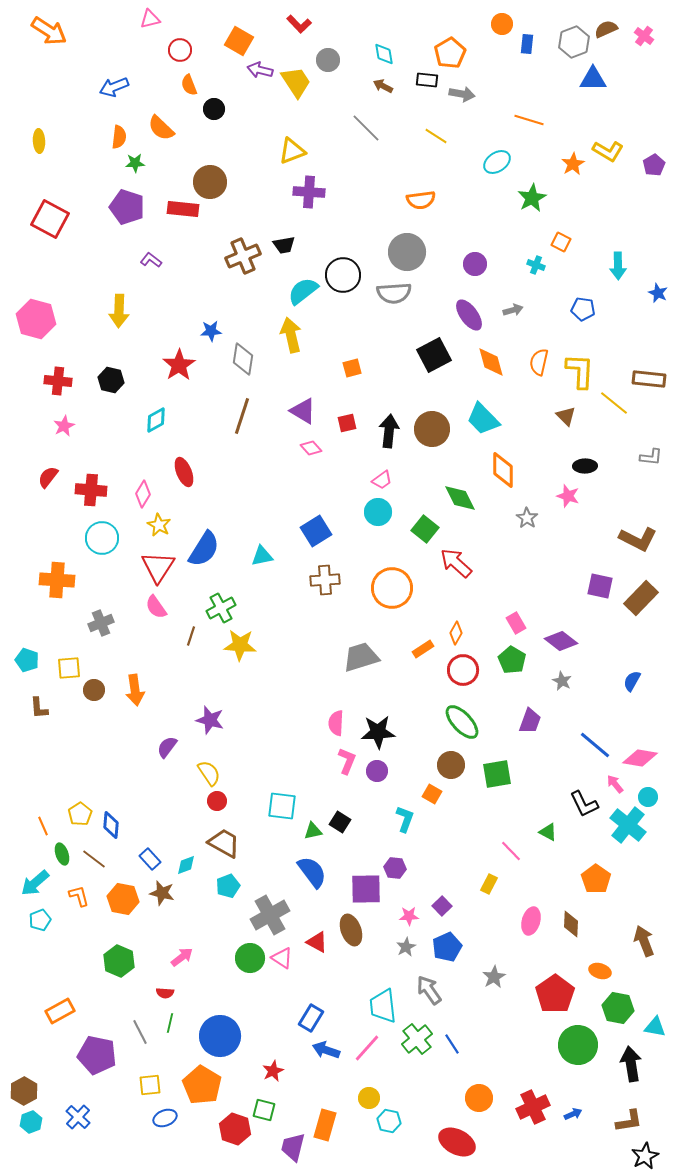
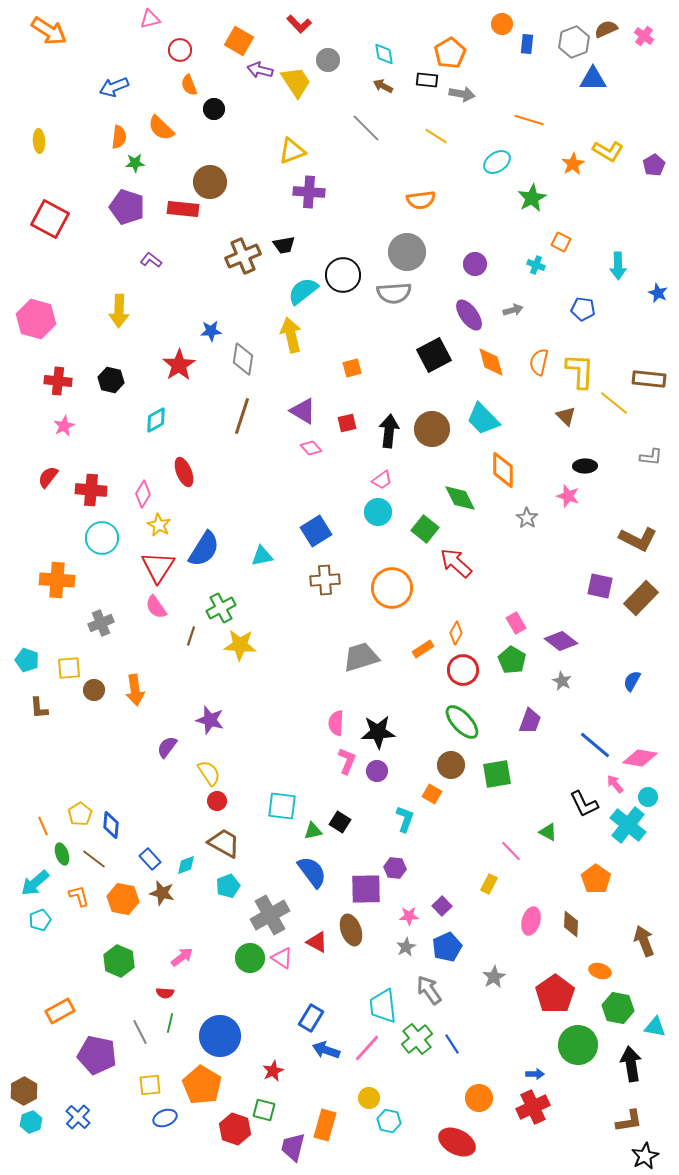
blue arrow at (573, 1114): moved 38 px left, 40 px up; rotated 24 degrees clockwise
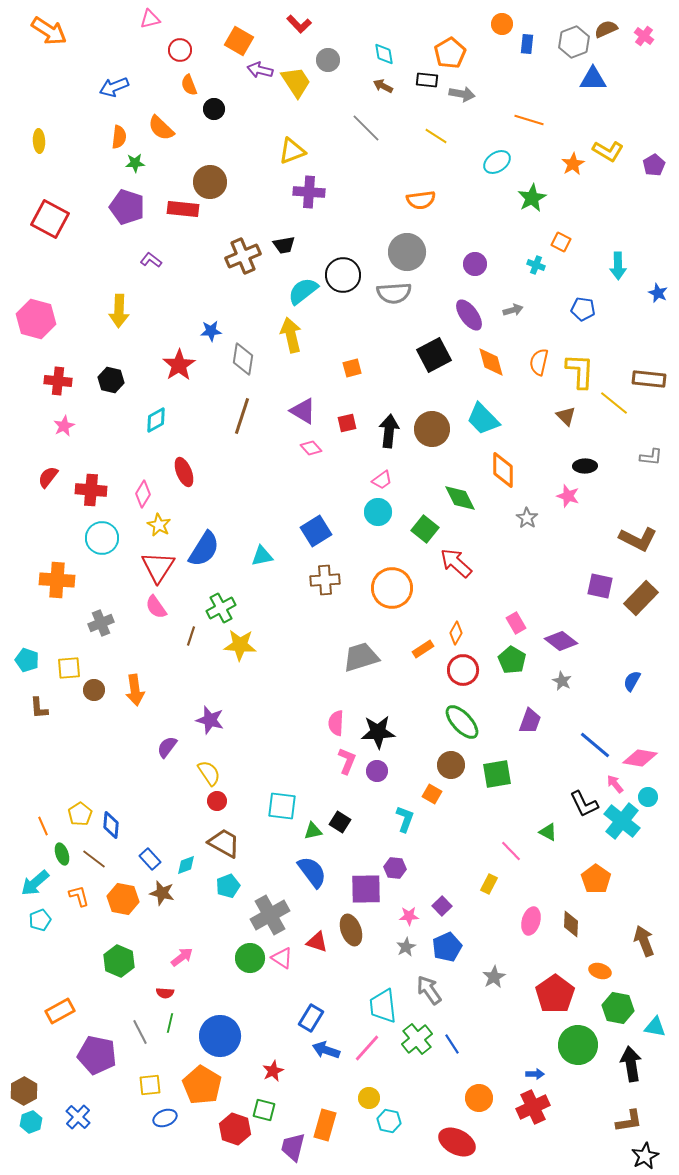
cyan cross at (628, 825): moved 6 px left, 4 px up
red triangle at (317, 942): rotated 10 degrees counterclockwise
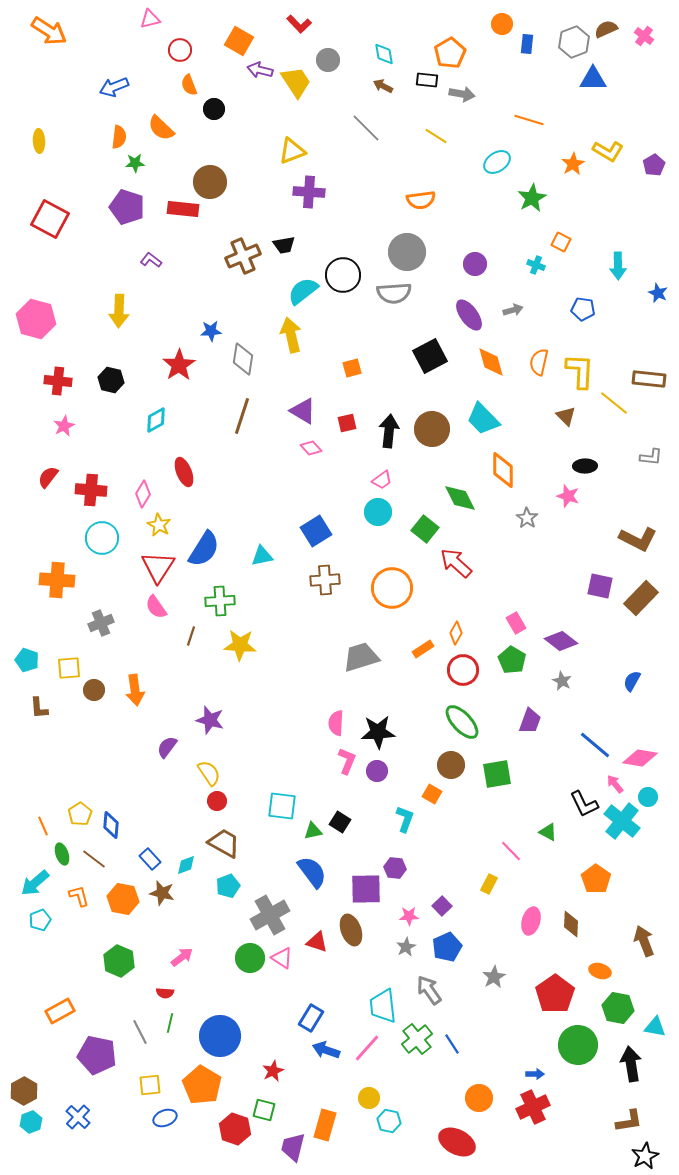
black square at (434, 355): moved 4 px left, 1 px down
green cross at (221, 608): moved 1 px left, 7 px up; rotated 24 degrees clockwise
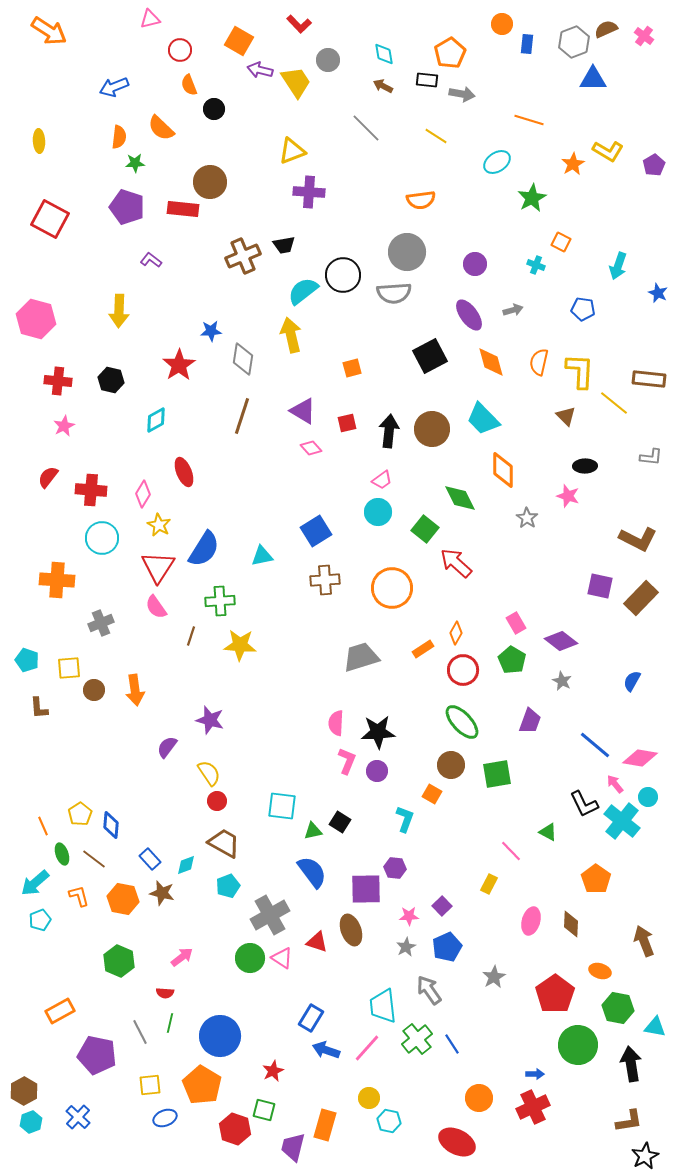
cyan arrow at (618, 266): rotated 20 degrees clockwise
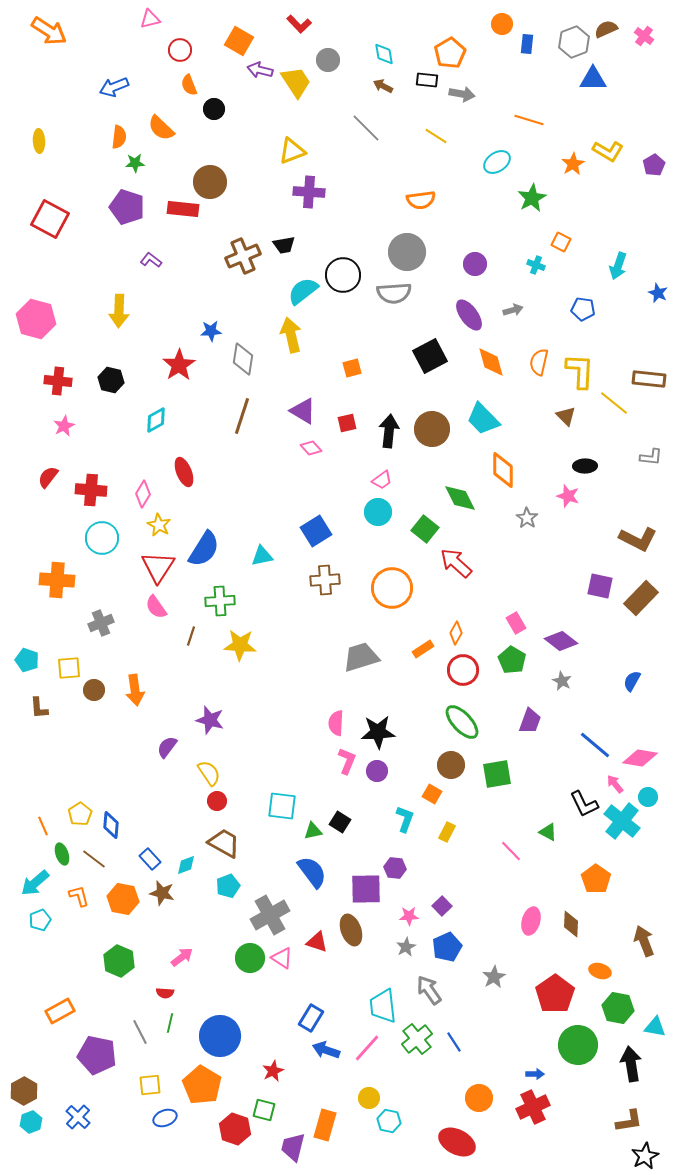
yellow rectangle at (489, 884): moved 42 px left, 52 px up
blue line at (452, 1044): moved 2 px right, 2 px up
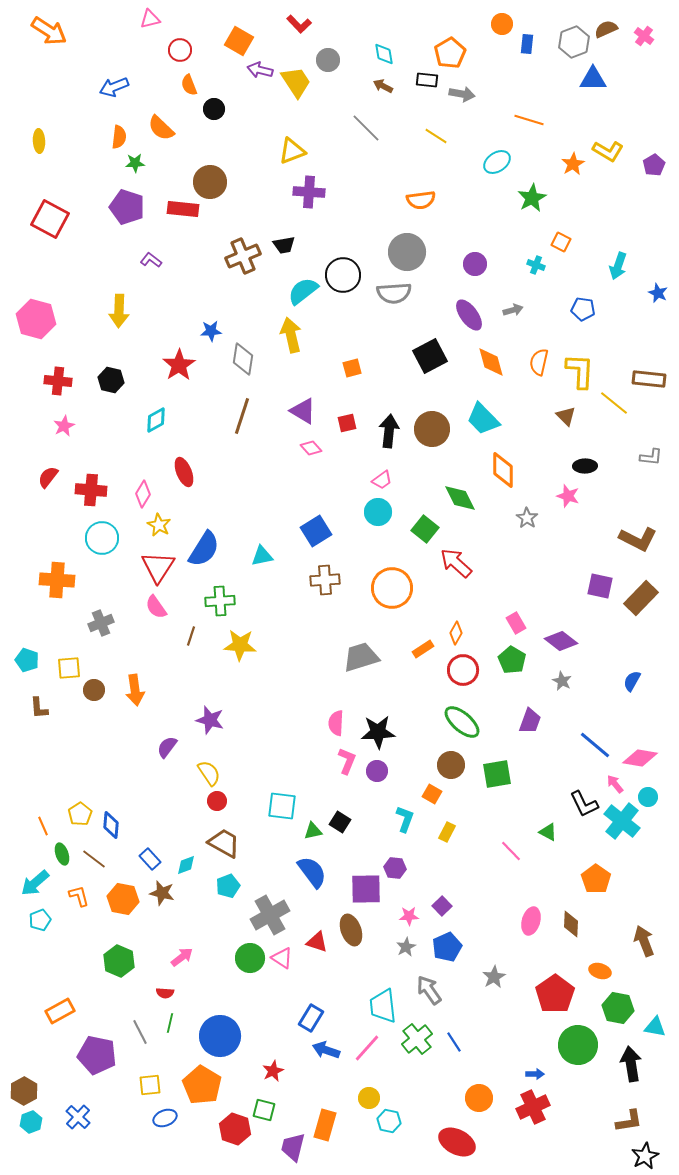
green ellipse at (462, 722): rotated 6 degrees counterclockwise
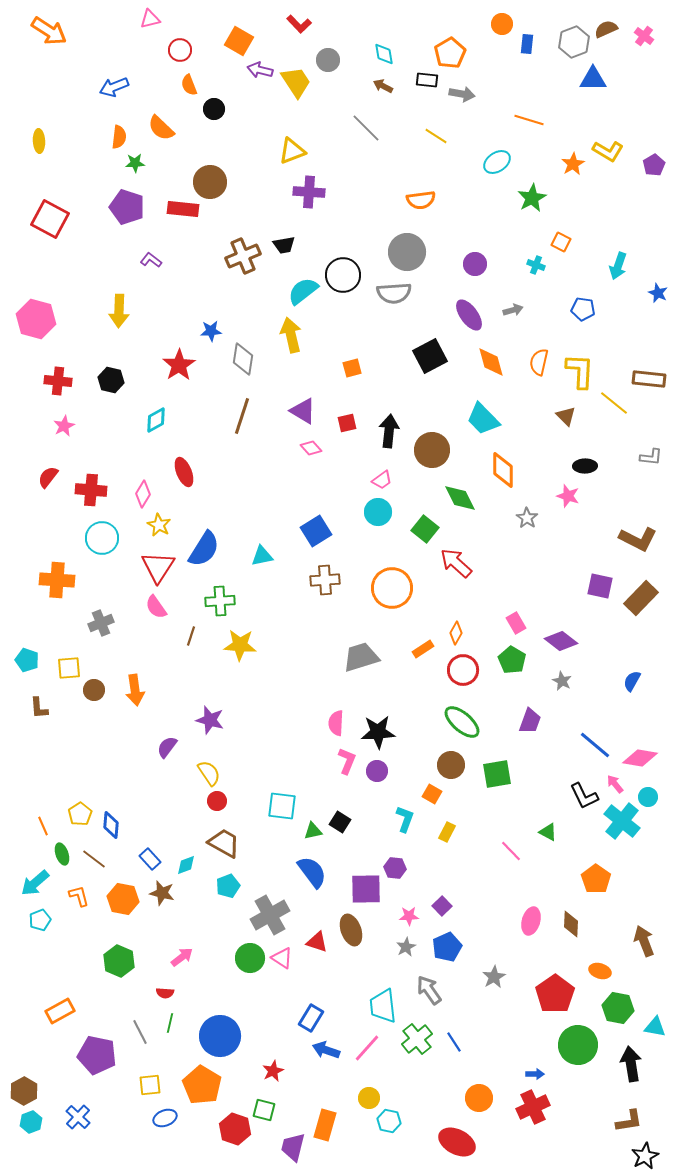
brown circle at (432, 429): moved 21 px down
black L-shape at (584, 804): moved 8 px up
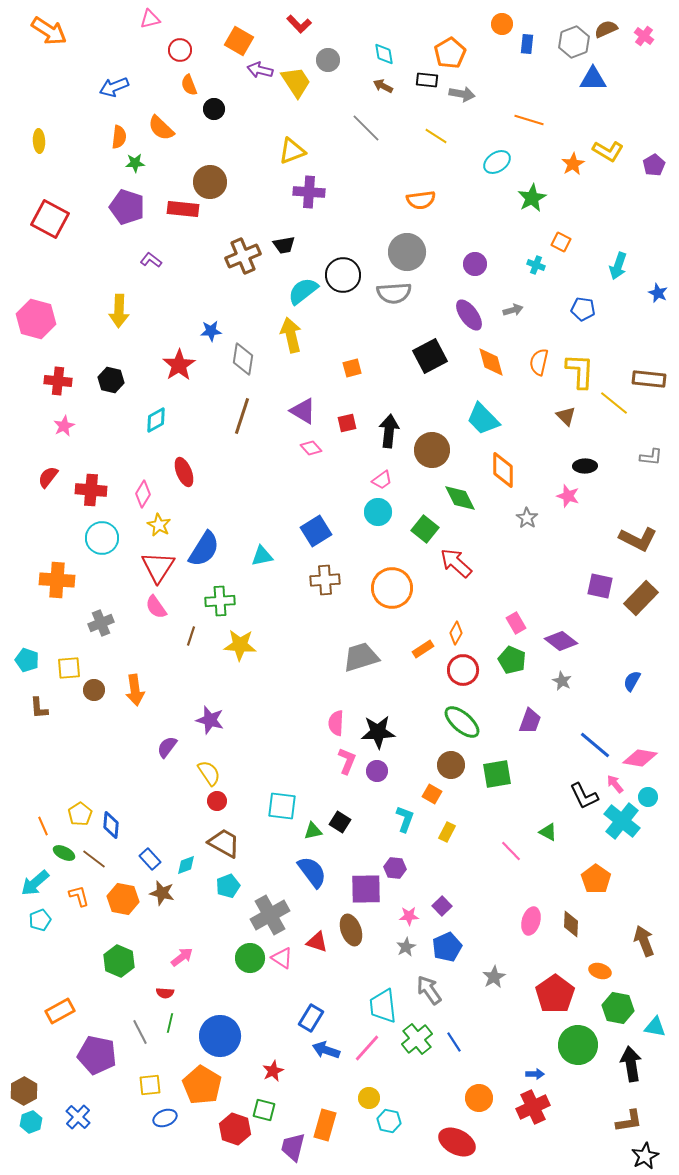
green pentagon at (512, 660): rotated 8 degrees counterclockwise
green ellipse at (62, 854): moved 2 px right, 1 px up; rotated 45 degrees counterclockwise
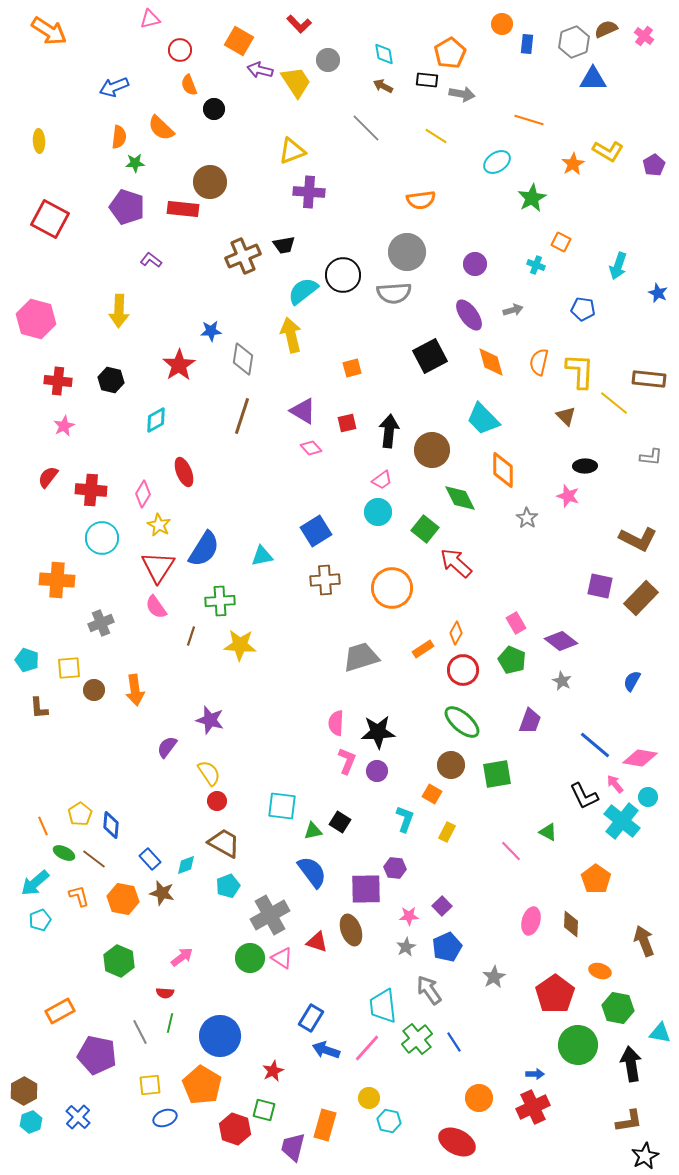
cyan triangle at (655, 1027): moved 5 px right, 6 px down
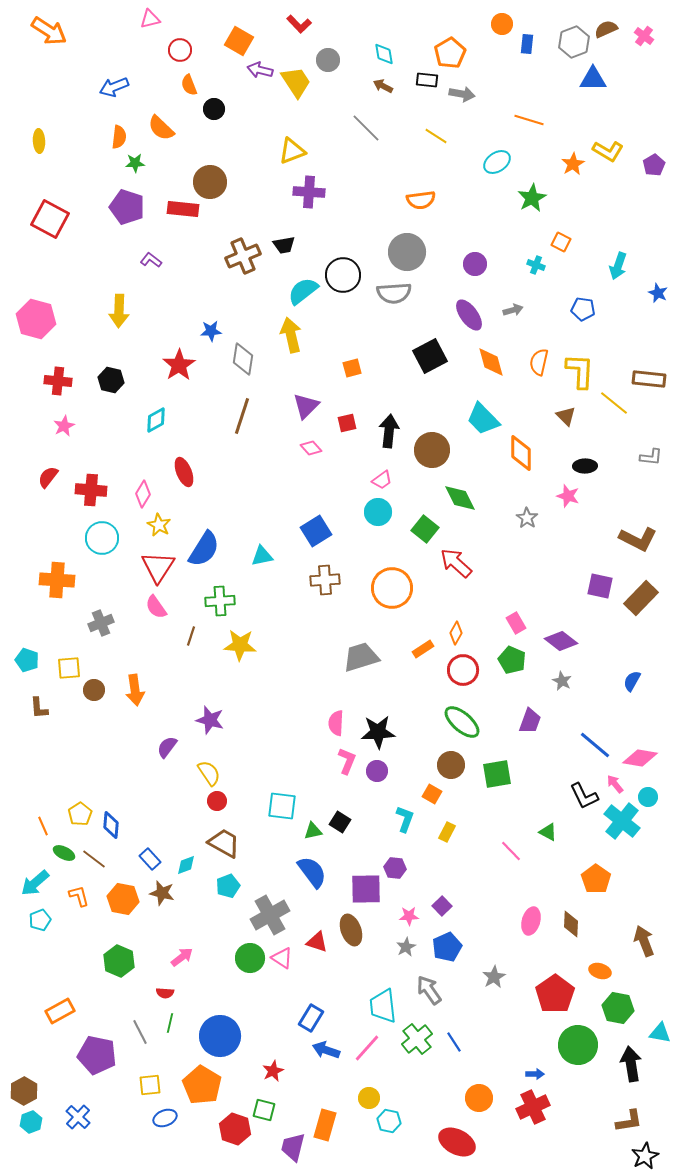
purple triangle at (303, 411): moved 3 px right, 5 px up; rotated 44 degrees clockwise
orange diamond at (503, 470): moved 18 px right, 17 px up
